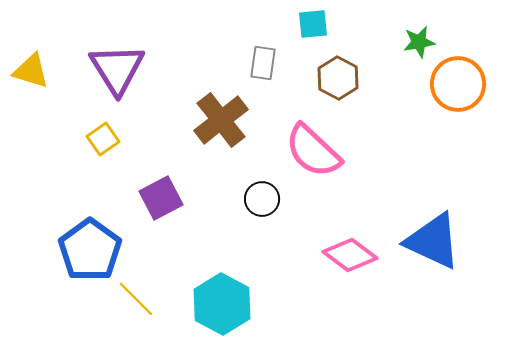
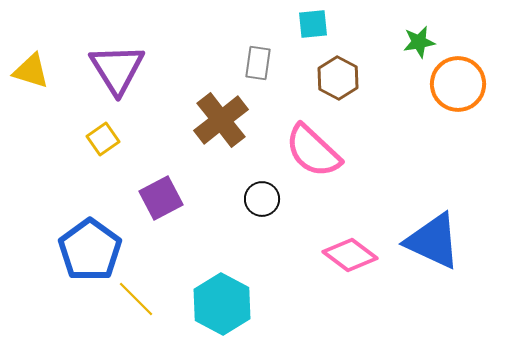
gray rectangle: moved 5 px left
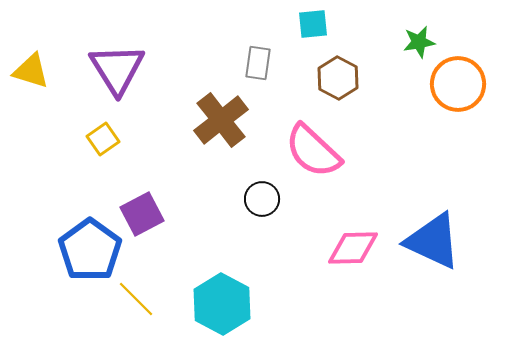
purple square: moved 19 px left, 16 px down
pink diamond: moved 3 px right, 7 px up; rotated 38 degrees counterclockwise
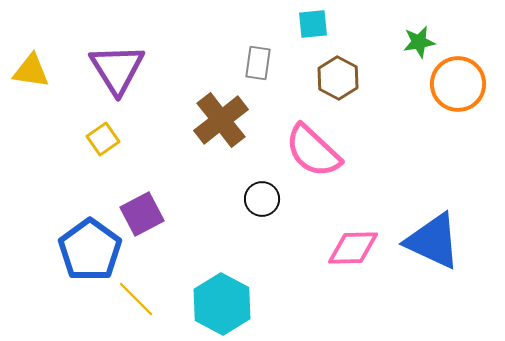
yellow triangle: rotated 9 degrees counterclockwise
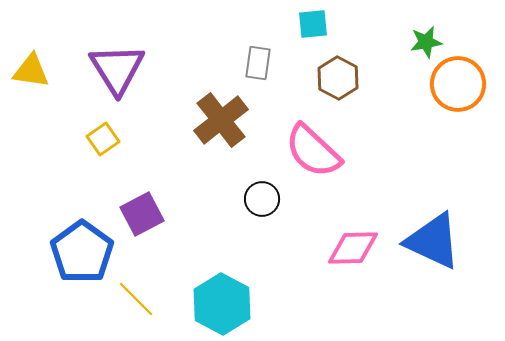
green star: moved 7 px right
blue pentagon: moved 8 px left, 2 px down
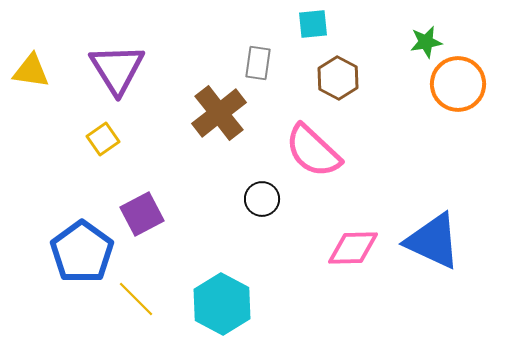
brown cross: moved 2 px left, 7 px up
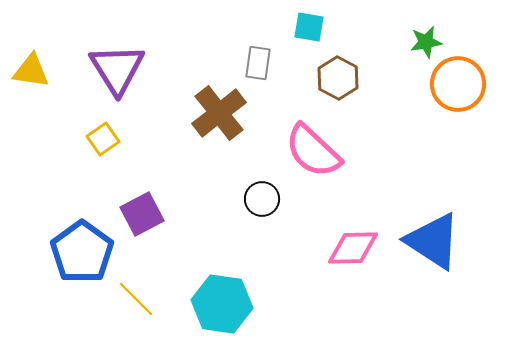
cyan square: moved 4 px left, 3 px down; rotated 16 degrees clockwise
blue triangle: rotated 8 degrees clockwise
cyan hexagon: rotated 20 degrees counterclockwise
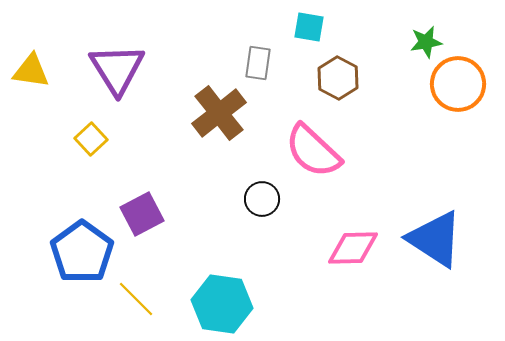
yellow square: moved 12 px left; rotated 8 degrees counterclockwise
blue triangle: moved 2 px right, 2 px up
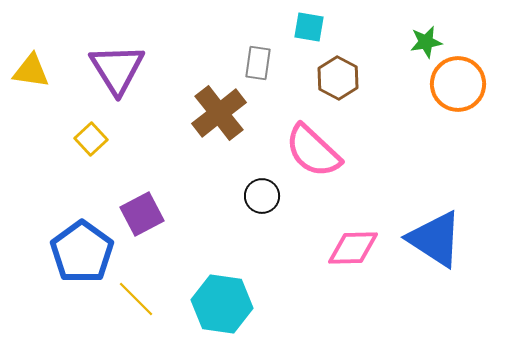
black circle: moved 3 px up
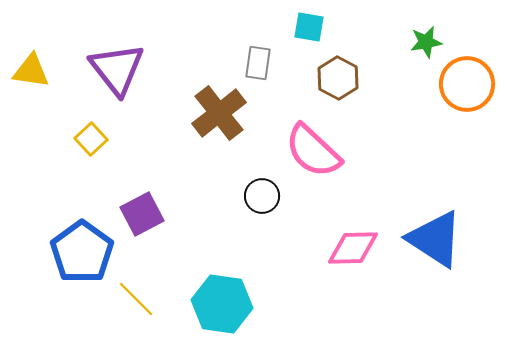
purple triangle: rotated 6 degrees counterclockwise
orange circle: moved 9 px right
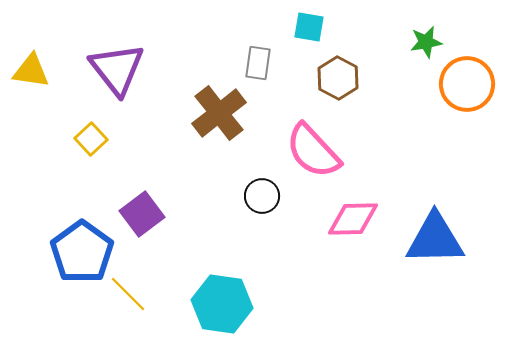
pink semicircle: rotated 4 degrees clockwise
purple square: rotated 9 degrees counterclockwise
blue triangle: rotated 34 degrees counterclockwise
pink diamond: moved 29 px up
yellow line: moved 8 px left, 5 px up
